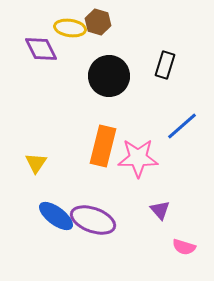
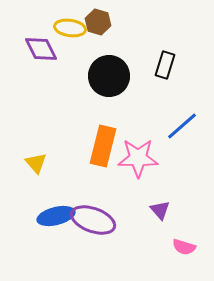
yellow triangle: rotated 15 degrees counterclockwise
blue ellipse: rotated 51 degrees counterclockwise
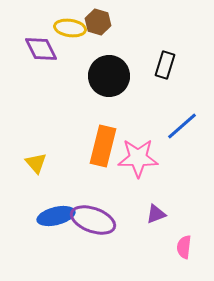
purple triangle: moved 4 px left, 4 px down; rotated 50 degrees clockwise
pink semicircle: rotated 80 degrees clockwise
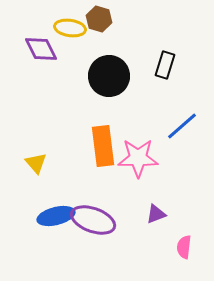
brown hexagon: moved 1 px right, 3 px up
orange rectangle: rotated 21 degrees counterclockwise
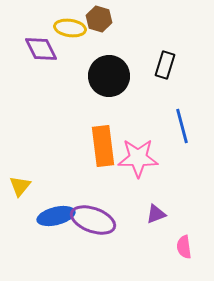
blue line: rotated 64 degrees counterclockwise
yellow triangle: moved 16 px left, 23 px down; rotated 20 degrees clockwise
pink semicircle: rotated 15 degrees counterclockwise
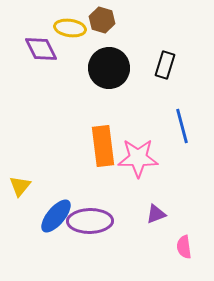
brown hexagon: moved 3 px right, 1 px down
black circle: moved 8 px up
blue ellipse: rotated 36 degrees counterclockwise
purple ellipse: moved 3 px left, 1 px down; rotated 21 degrees counterclockwise
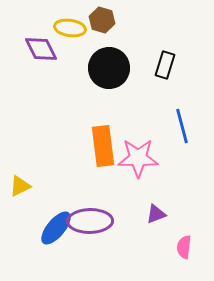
yellow triangle: rotated 25 degrees clockwise
blue ellipse: moved 12 px down
pink semicircle: rotated 15 degrees clockwise
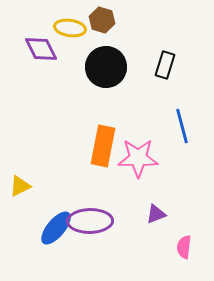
black circle: moved 3 px left, 1 px up
orange rectangle: rotated 18 degrees clockwise
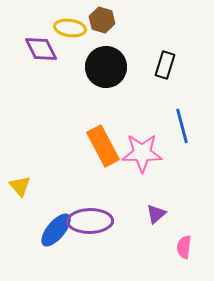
orange rectangle: rotated 39 degrees counterclockwise
pink star: moved 4 px right, 5 px up
yellow triangle: rotated 45 degrees counterclockwise
purple triangle: rotated 20 degrees counterclockwise
blue ellipse: moved 2 px down
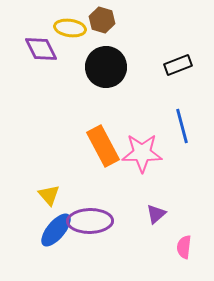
black rectangle: moved 13 px right; rotated 52 degrees clockwise
yellow triangle: moved 29 px right, 9 px down
